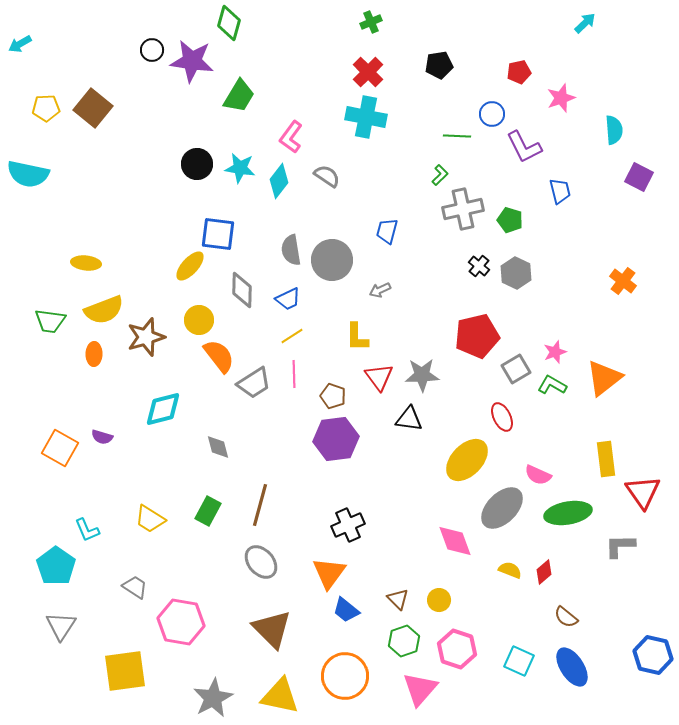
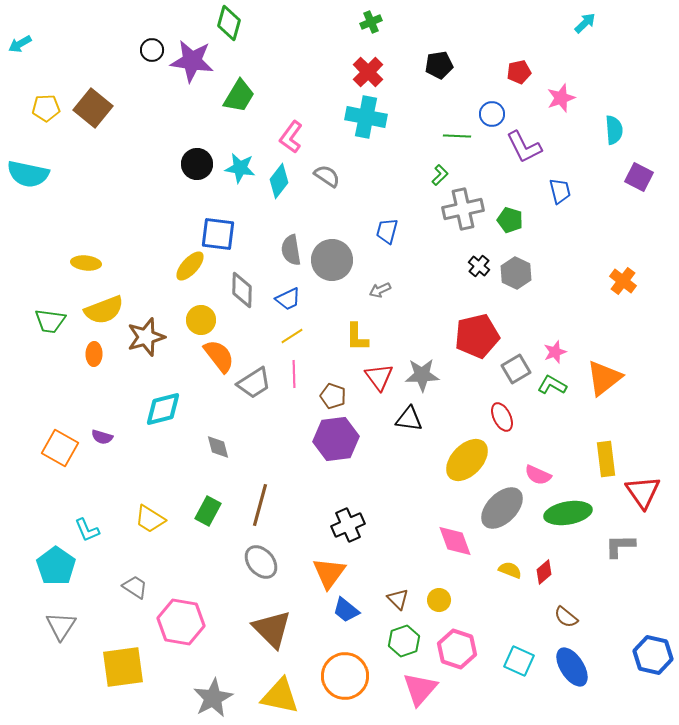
yellow circle at (199, 320): moved 2 px right
yellow square at (125, 671): moved 2 px left, 4 px up
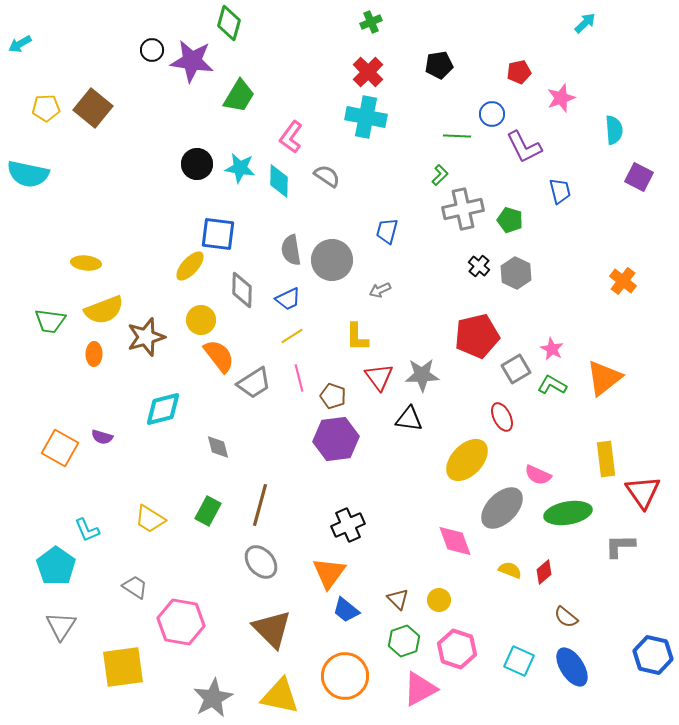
cyan diamond at (279, 181): rotated 36 degrees counterclockwise
pink star at (555, 352): moved 3 px left, 3 px up; rotated 25 degrees counterclockwise
pink line at (294, 374): moved 5 px right, 4 px down; rotated 12 degrees counterclockwise
pink triangle at (420, 689): rotated 21 degrees clockwise
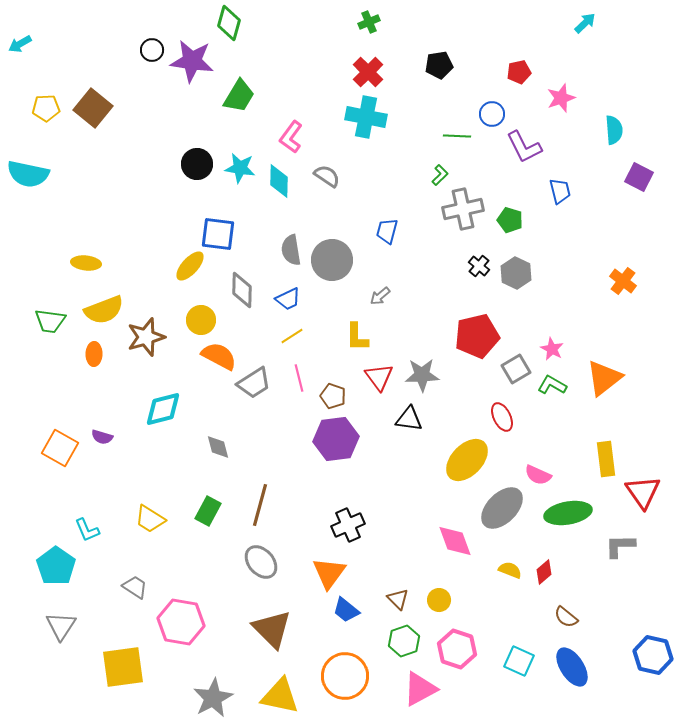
green cross at (371, 22): moved 2 px left
gray arrow at (380, 290): moved 6 px down; rotated 15 degrees counterclockwise
orange semicircle at (219, 356): rotated 24 degrees counterclockwise
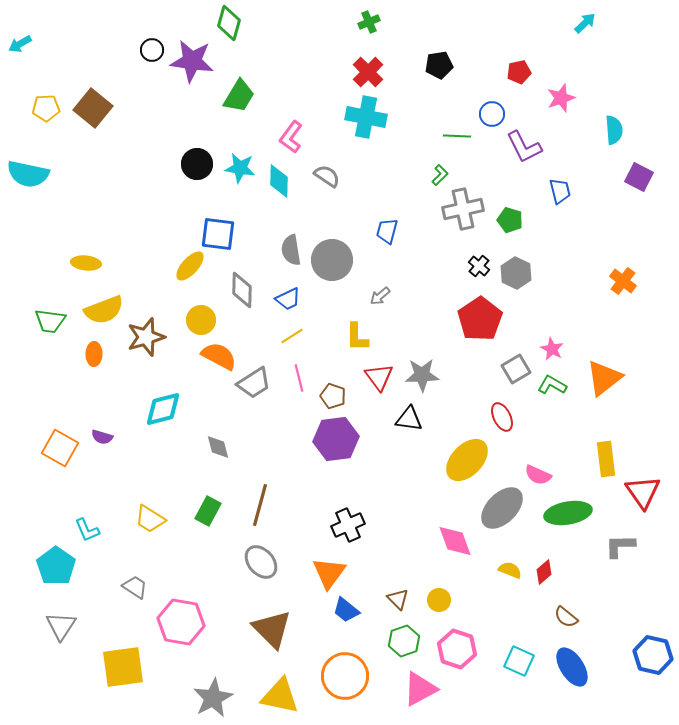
red pentagon at (477, 336): moved 3 px right, 17 px up; rotated 21 degrees counterclockwise
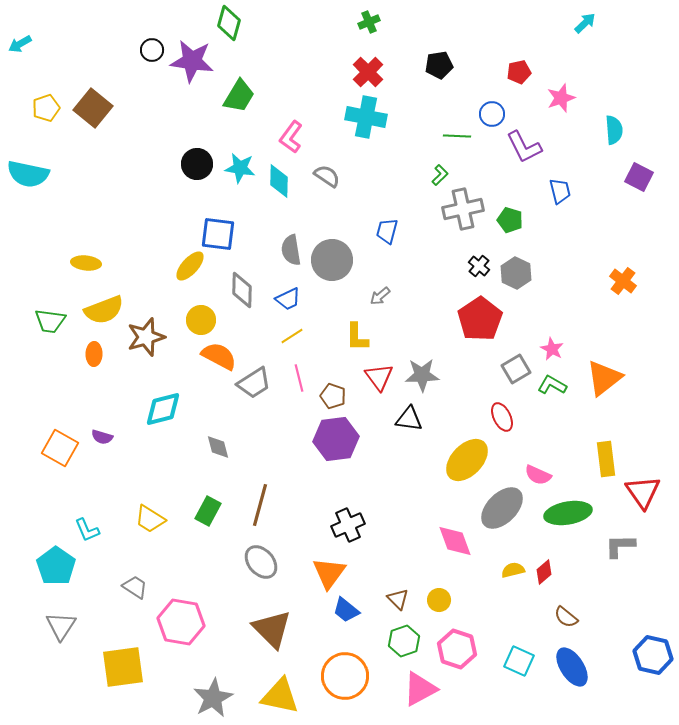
yellow pentagon at (46, 108): rotated 16 degrees counterclockwise
yellow semicircle at (510, 570): moved 3 px right; rotated 35 degrees counterclockwise
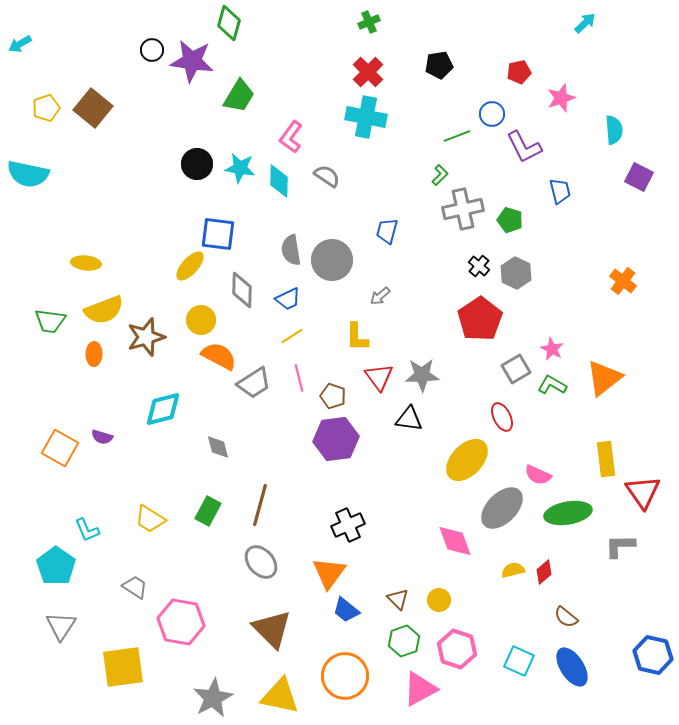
green line at (457, 136): rotated 24 degrees counterclockwise
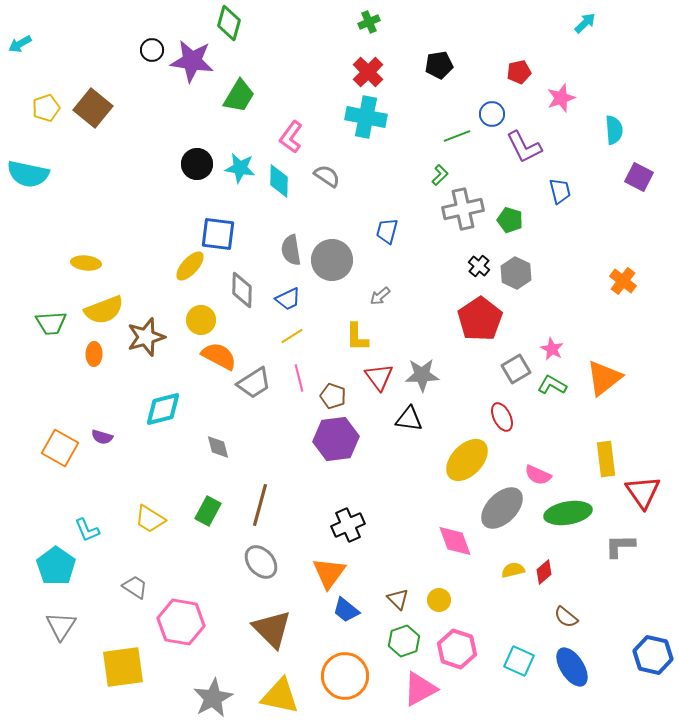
green trapezoid at (50, 321): moved 1 px right, 2 px down; rotated 12 degrees counterclockwise
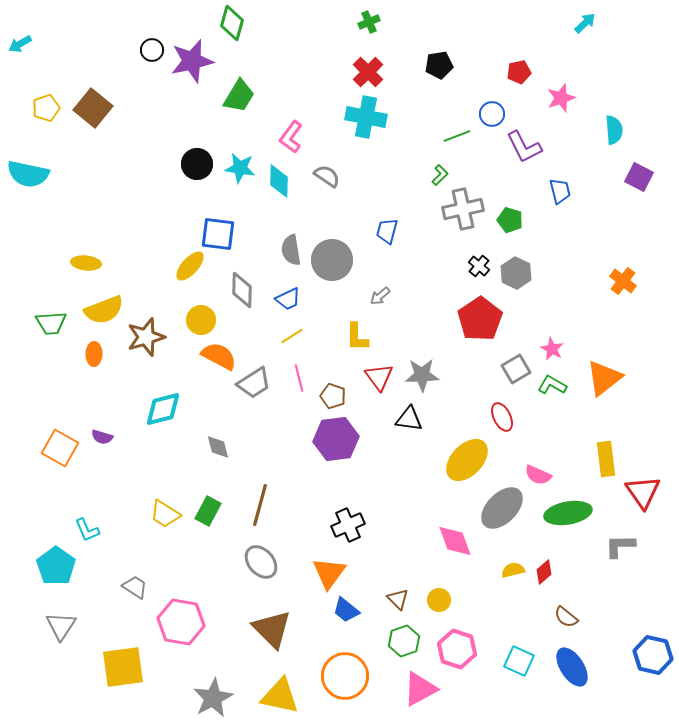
green diamond at (229, 23): moved 3 px right
purple star at (192, 61): rotated 21 degrees counterclockwise
yellow trapezoid at (150, 519): moved 15 px right, 5 px up
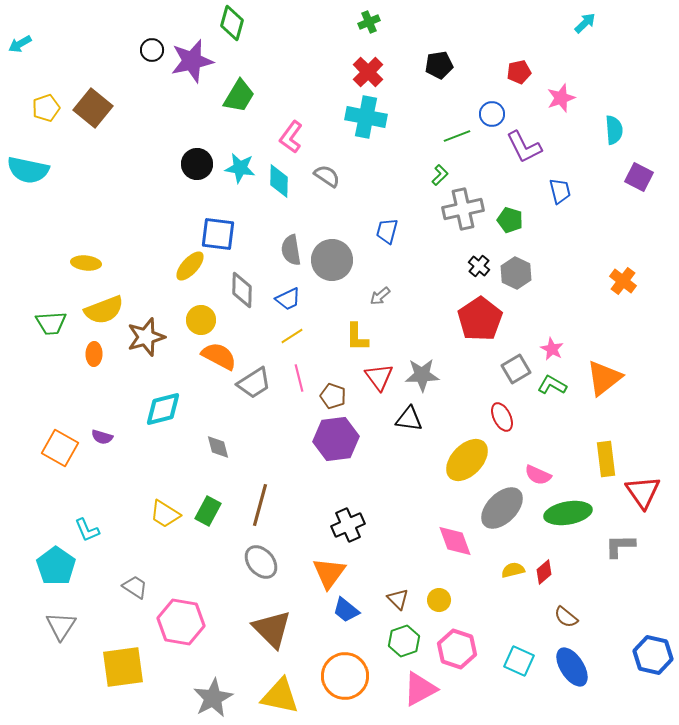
cyan semicircle at (28, 174): moved 4 px up
